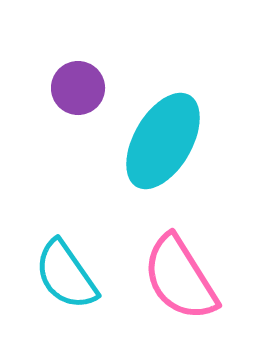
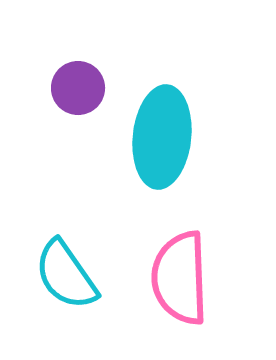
cyan ellipse: moved 1 px left, 4 px up; rotated 24 degrees counterclockwise
pink semicircle: rotated 30 degrees clockwise
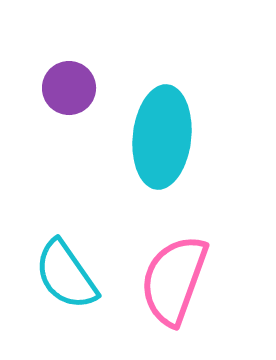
purple circle: moved 9 px left
pink semicircle: moved 6 px left, 2 px down; rotated 22 degrees clockwise
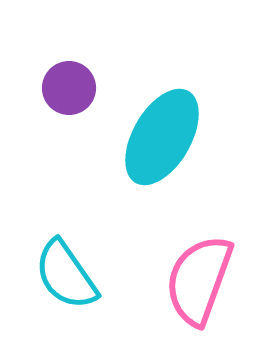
cyan ellipse: rotated 24 degrees clockwise
pink semicircle: moved 25 px right
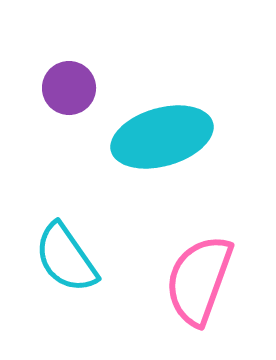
cyan ellipse: rotated 44 degrees clockwise
cyan semicircle: moved 17 px up
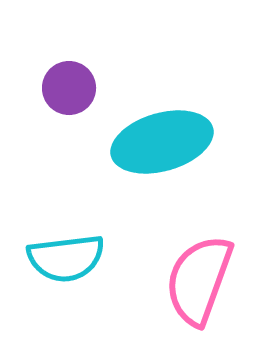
cyan ellipse: moved 5 px down
cyan semicircle: rotated 62 degrees counterclockwise
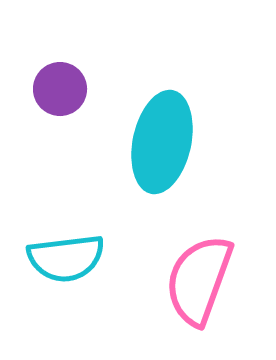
purple circle: moved 9 px left, 1 px down
cyan ellipse: rotated 62 degrees counterclockwise
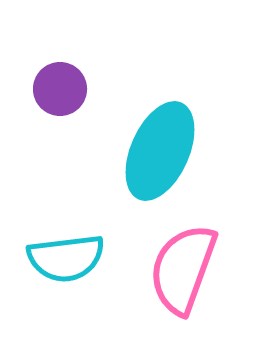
cyan ellipse: moved 2 px left, 9 px down; rotated 12 degrees clockwise
pink semicircle: moved 16 px left, 11 px up
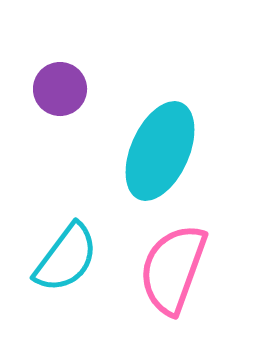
cyan semicircle: rotated 46 degrees counterclockwise
pink semicircle: moved 10 px left
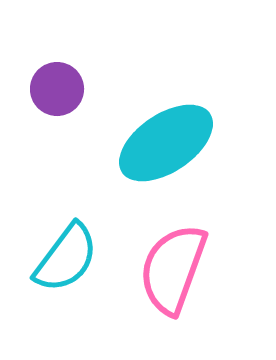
purple circle: moved 3 px left
cyan ellipse: moved 6 px right, 8 px up; rotated 32 degrees clockwise
